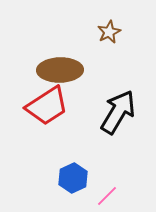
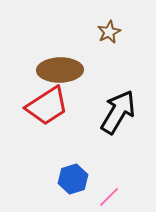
blue hexagon: moved 1 px down; rotated 8 degrees clockwise
pink line: moved 2 px right, 1 px down
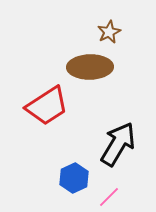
brown ellipse: moved 30 px right, 3 px up
black arrow: moved 32 px down
blue hexagon: moved 1 px right, 1 px up; rotated 8 degrees counterclockwise
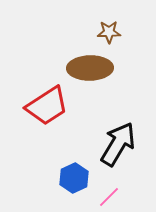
brown star: rotated 25 degrees clockwise
brown ellipse: moved 1 px down
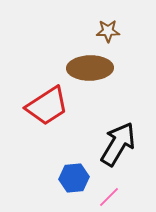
brown star: moved 1 px left, 1 px up
blue hexagon: rotated 20 degrees clockwise
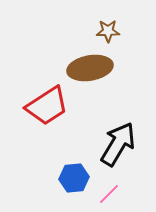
brown ellipse: rotated 9 degrees counterclockwise
pink line: moved 3 px up
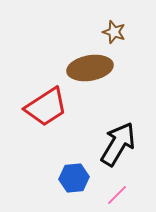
brown star: moved 6 px right, 1 px down; rotated 20 degrees clockwise
red trapezoid: moved 1 px left, 1 px down
pink line: moved 8 px right, 1 px down
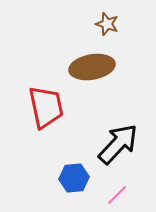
brown star: moved 7 px left, 8 px up
brown ellipse: moved 2 px right, 1 px up
red trapezoid: rotated 69 degrees counterclockwise
black arrow: rotated 12 degrees clockwise
